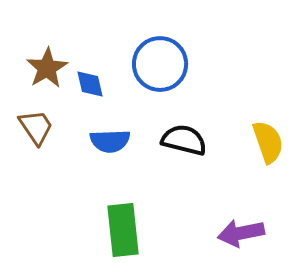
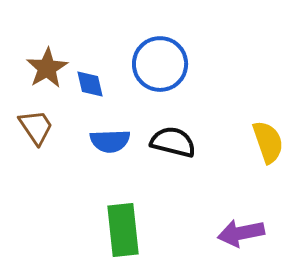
black semicircle: moved 11 px left, 2 px down
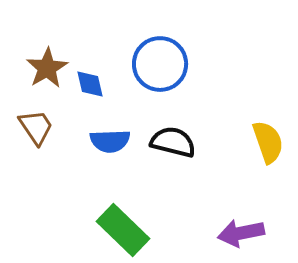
green rectangle: rotated 40 degrees counterclockwise
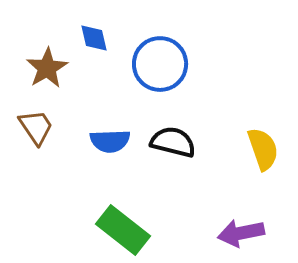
blue diamond: moved 4 px right, 46 px up
yellow semicircle: moved 5 px left, 7 px down
green rectangle: rotated 6 degrees counterclockwise
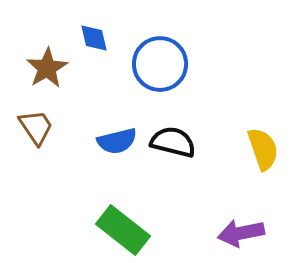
blue semicircle: moved 7 px right; rotated 12 degrees counterclockwise
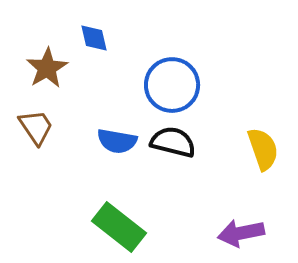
blue circle: moved 12 px right, 21 px down
blue semicircle: rotated 24 degrees clockwise
green rectangle: moved 4 px left, 3 px up
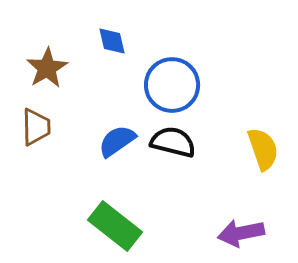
blue diamond: moved 18 px right, 3 px down
brown trapezoid: rotated 33 degrees clockwise
blue semicircle: rotated 135 degrees clockwise
green rectangle: moved 4 px left, 1 px up
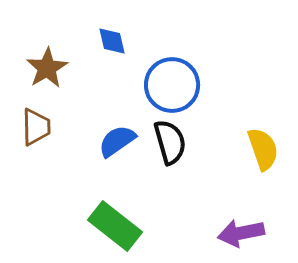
black semicircle: moved 3 px left; rotated 60 degrees clockwise
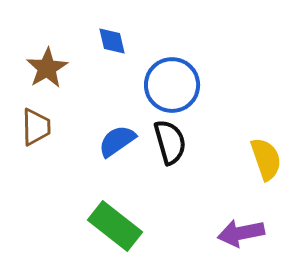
yellow semicircle: moved 3 px right, 10 px down
